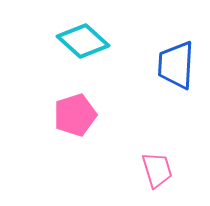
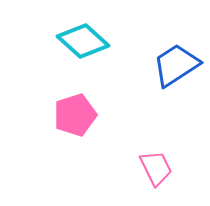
blue trapezoid: rotated 54 degrees clockwise
pink trapezoid: moved 1 px left, 2 px up; rotated 9 degrees counterclockwise
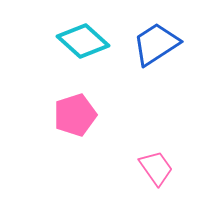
blue trapezoid: moved 20 px left, 21 px up
pink trapezoid: rotated 9 degrees counterclockwise
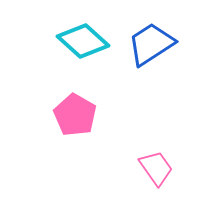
blue trapezoid: moved 5 px left
pink pentagon: rotated 24 degrees counterclockwise
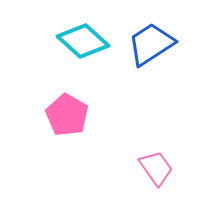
pink pentagon: moved 8 px left
